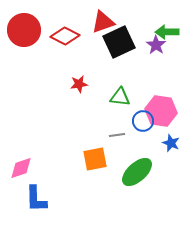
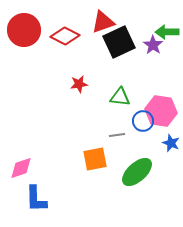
purple star: moved 3 px left
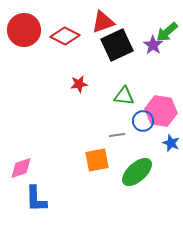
green arrow: rotated 40 degrees counterclockwise
black square: moved 2 px left, 3 px down
green triangle: moved 4 px right, 1 px up
orange square: moved 2 px right, 1 px down
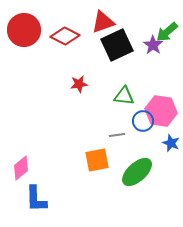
pink diamond: rotated 20 degrees counterclockwise
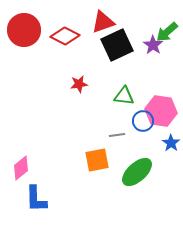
blue star: rotated 12 degrees clockwise
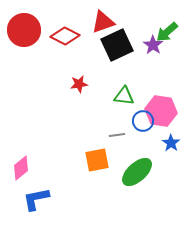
blue L-shape: rotated 80 degrees clockwise
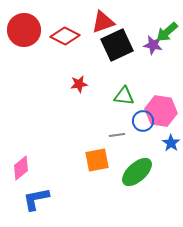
purple star: rotated 24 degrees counterclockwise
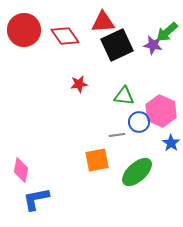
red triangle: rotated 15 degrees clockwise
red diamond: rotated 28 degrees clockwise
pink hexagon: rotated 16 degrees clockwise
blue circle: moved 4 px left, 1 px down
pink diamond: moved 2 px down; rotated 40 degrees counterclockwise
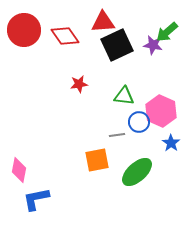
pink diamond: moved 2 px left
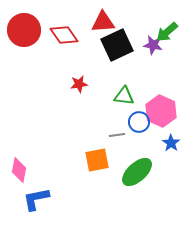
red diamond: moved 1 px left, 1 px up
